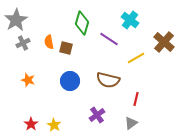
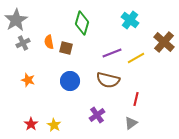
purple line: moved 3 px right, 14 px down; rotated 54 degrees counterclockwise
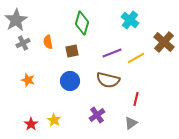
orange semicircle: moved 1 px left
brown square: moved 6 px right, 3 px down; rotated 24 degrees counterclockwise
yellow star: moved 5 px up
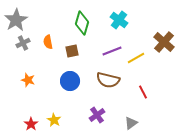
cyan cross: moved 11 px left
purple line: moved 2 px up
red line: moved 7 px right, 7 px up; rotated 40 degrees counterclockwise
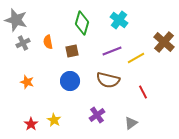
gray star: rotated 25 degrees counterclockwise
orange star: moved 1 px left, 2 px down
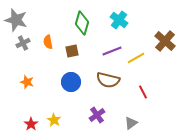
brown cross: moved 1 px right, 1 px up
blue circle: moved 1 px right, 1 px down
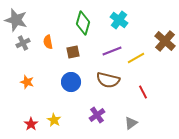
green diamond: moved 1 px right
brown square: moved 1 px right, 1 px down
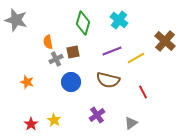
gray cross: moved 33 px right, 16 px down
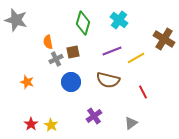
brown cross: moved 1 px left, 2 px up; rotated 10 degrees counterclockwise
purple cross: moved 3 px left, 1 px down
yellow star: moved 3 px left, 5 px down
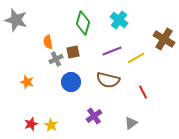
red star: rotated 16 degrees clockwise
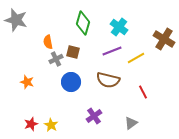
cyan cross: moved 7 px down
brown square: rotated 24 degrees clockwise
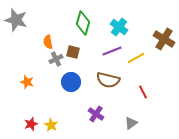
purple cross: moved 2 px right, 2 px up; rotated 21 degrees counterclockwise
